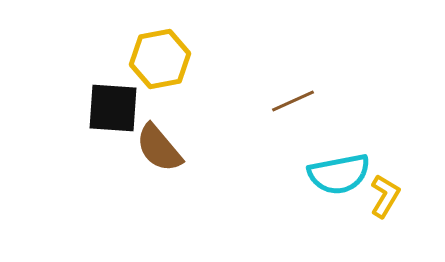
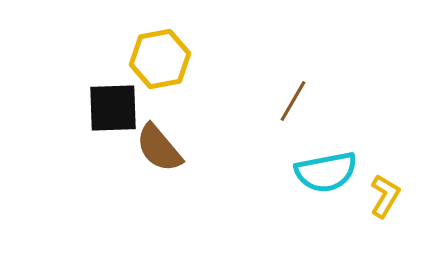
brown line: rotated 36 degrees counterclockwise
black square: rotated 6 degrees counterclockwise
cyan semicircle: moved 13 px left, 2 px up
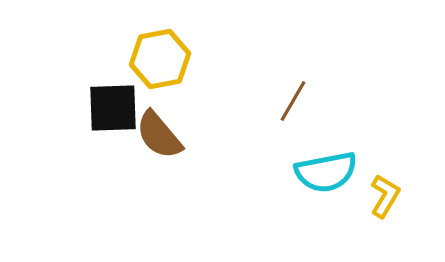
brown semicircle: moved 13 px up
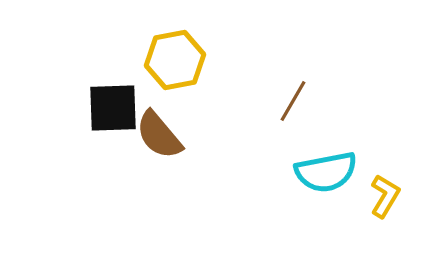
yellow hexagon: moved 15 px right, 1 px down
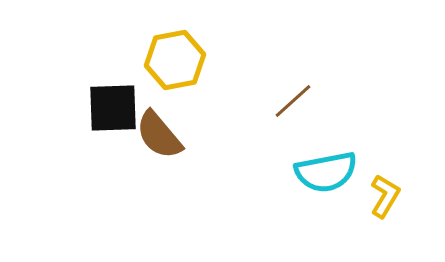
brown line: rotated 18 degrees clockwise
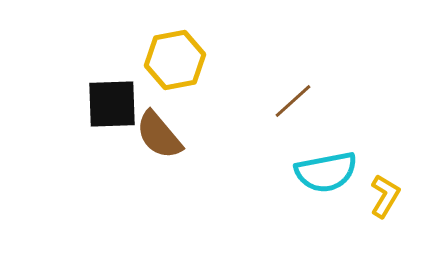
black square: moved 1 px left, 4 px up
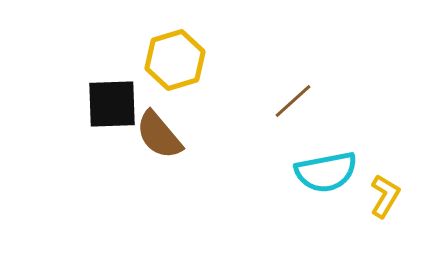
yellow hexagon: rotated 6 degrees counterclockwise
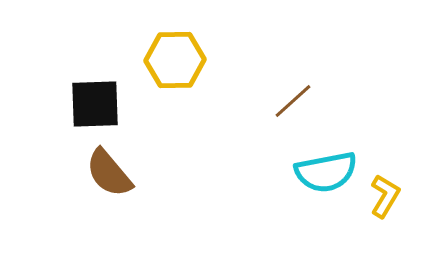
yellow hexagon: rotated 16 degrees clockwise
black square: moved 17 px left
brown semicircle: moved 50 px left, 38 px down
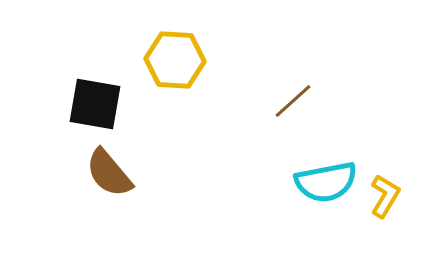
yellow hexagon: rotated 4 degrees clockwise
black square: rotated 12 degrees clockwise
cyan semicircle: moved 10 px down
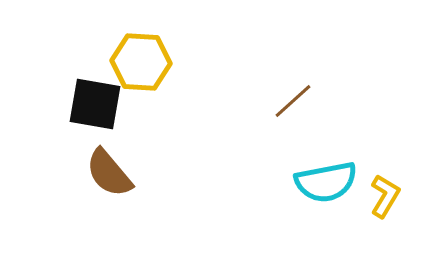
yellow hexagon: moved 34 px left, 2 px down
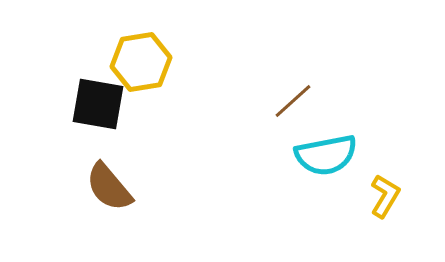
yellow hexagon: rotated 12 degrees counterclockwise
black square: moved 3 px right
brown semicircle: moved 14 px down
cyan semicircle: moved 27 px up
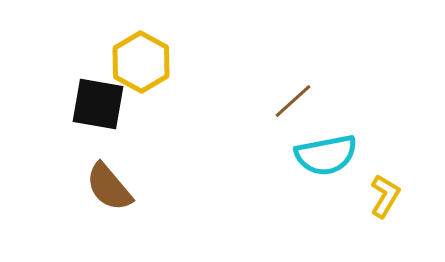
yellow hexagon: rotated 22 degrees counterclockwise
